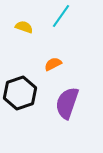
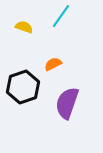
black hexagon: moved 3 px right, 6 px up
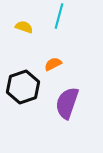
cyan line: moved 2 px left; rotated 20 degrees counterclockwise
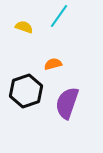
cyan line: rotated 20 degrees clockwise
orange semicircle: rotated 12 degrees clockwise
black hexagon: moved 3 px right, 4 px down
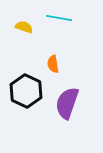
cyan line: moved 2 px down; rotated 65 degrees clockwise
orange semicircle: rotated 84 degrees counterclockwise
black hexagon: rotated 16 degrees counterclockwise
